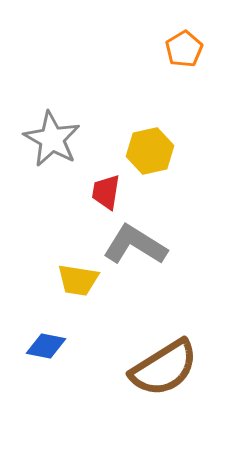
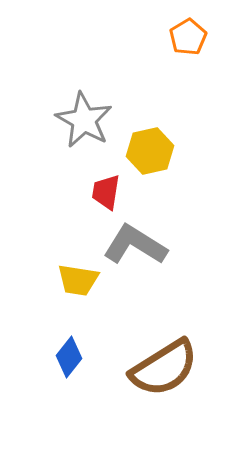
orange pentagon: moved 4 px right, 12 px up
gray star: moved 32 px right, 19 px up
blue diamond: moved 23 px right, 11 px down; rotated 63 degrees counterclockwise
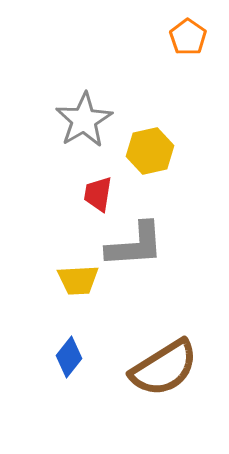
orange pentagon: rotated 6 degrees counterclockwise
gray star: rotated 12 degrees clockwise
red trapezoid: moved 8 px left, 2 px down
gray L-shape: rotated 144 degrees clockwise
yellow trapezoid: rotated 12 degrees counterclockwise
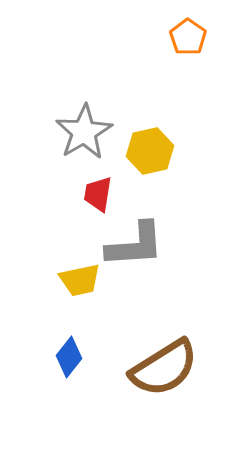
gray star: moved 12 px down
yellow trapezoid: moved 2 px right; rotated 9 degrees counterclockwise
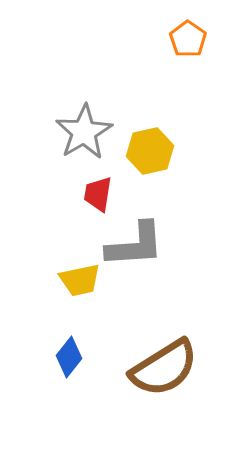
orange pentagon: moved 2 px down
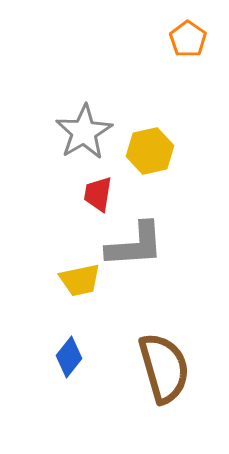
brown semicircle: rotated 74 degrees counterclockwise
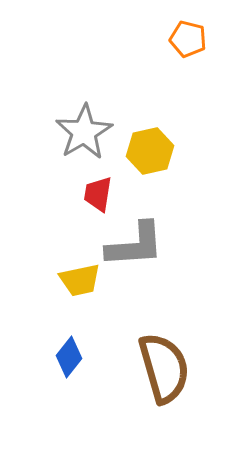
orange pentagon: rotated 21 degrees counterclockwise
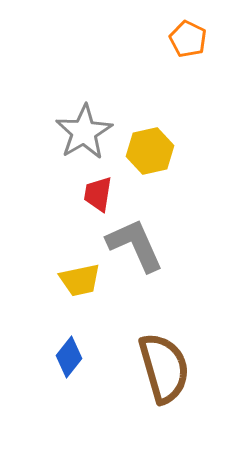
orange pentagon: rotated 12 degrees clockwise
gray L-shape: rotated 110 degrees counterclockwise
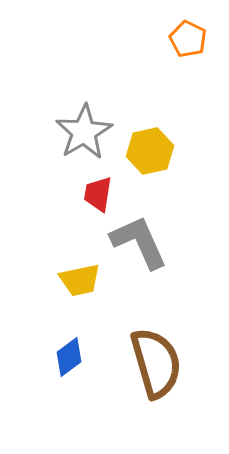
gray L-shape: moved 4 px right, 3 px up
blue diamond: rotated 15 degrees clockwise
brown semicircle: moved 8 px left, 5 px up
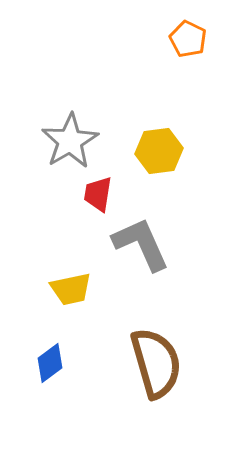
gray star: moved 14 px left, 9 px down
yellow hexagon: moved 9 px right; rotated 6 degrees clockwise
gray L-shape: moved 2 px right, 2 px down
yellow trapezoid: moved 9 px left, 9 px down
blue diamond: moved 19 px left, 6 px down
